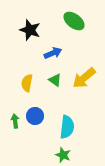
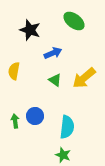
yellow semicircle: moved 13 px left, 12 px up
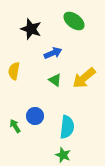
black star: moved 1 px right, 1 px up
green arrow: moved 5 px down; rotated 24 degrees counterclockwise
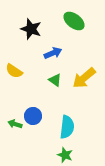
yellow semicircle: rotated 66 degrees counterclockwise
blue circle: moved 2 px left
green arrow: moved 2 px up; rotated 40 degrees counterclockwise
green star: moved 2 px right
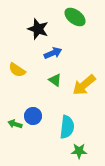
green ellipse: moved 1 px right, 4 px up
black star: moved 7 px right
yellow semicircle: moved 3 px right, 1 px up
yellow arrow: moved 7 px down
green star: moved 14 px right, 4 px up; rotated 21 degrees counterclockwise
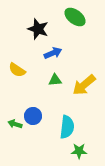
green triangle: rotated 40 degrees counterclockwise
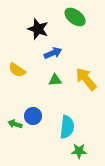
yellow arrow: moved 2 px right, 6 px up; rotated 90 degrees clockwise
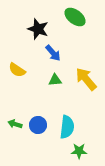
blue arrow: rotated 72 degrees clockwise
blue circle: moved 5 px right, 9 px down
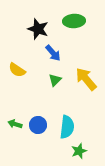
green ellipse: moved 1 px left, 4 px down; rotated 40 degrees counterclockwise
green triangle: rotated 40 degrees counterclockwise
green star: rotated 21 degrees counterclockwise
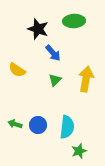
yellow arrow: rotated 50 degrees clockwise
